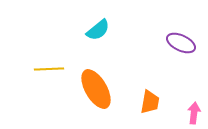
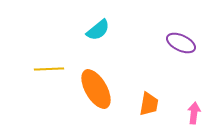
orange trapezoid: moved 1 px left, 2 px down
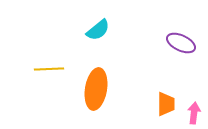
orange ellipse: rotated 39 degrees clockwise
orange trapezoid: moved 17 px right; rotated 10 degrees counterclockwise
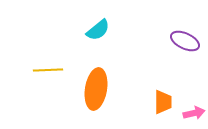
purple ellipse: moved 4 px right, 2 px up
yellow line: moved 1 px left, 1 px down
orange trapezoid: moved 3 px left, 2 px up
pink arrow: rotated 70 degrees clockwise
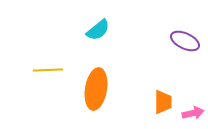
pink arrow: moved 1 px left
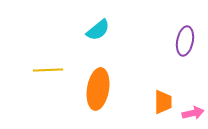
purple ellipse: rotated 76 degrees clockwise
orange ellipse: moved 2 px right
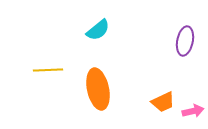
orange ellipse: rotated 21 degrees counterclockwise
orange trapezoid: rotated 65 degrees clockwise
pink arrow: moved 2 px up
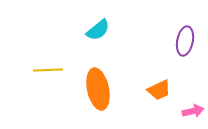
orange trapezoid: moved 4 px left, 12 px up
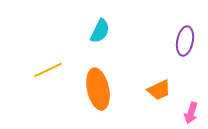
cyan semicircle: moved 2 px right, 1 px down; rotated 25 degrees counterclockwise
yellow line: rotated 24 degrees counterclockwise
pink arrow: moved 2 px left, 2 px down; rotated 120 degrees clockwise
